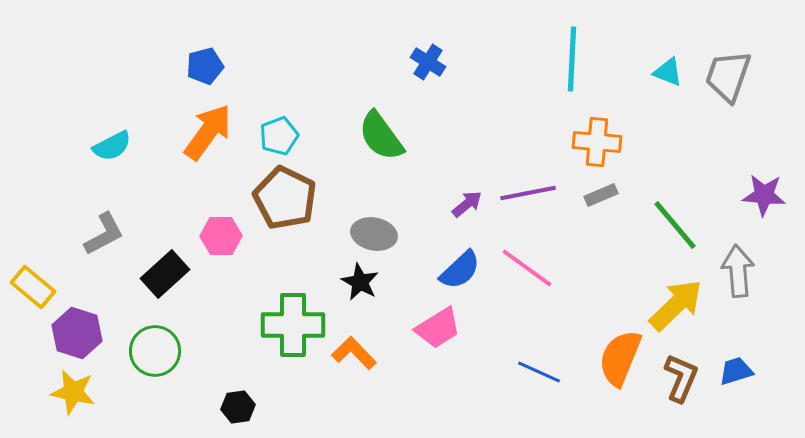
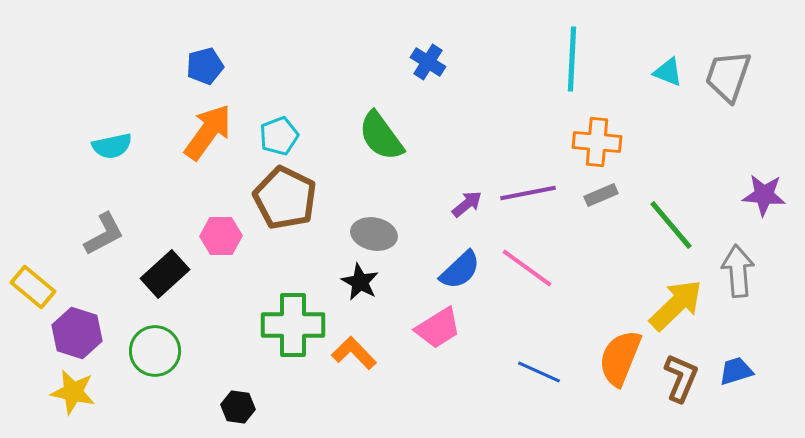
cyan semicircle: rotated 15 degrees clockwise
green line: moved 4 px left
black hexagon: rotated 16 degrees clockwise
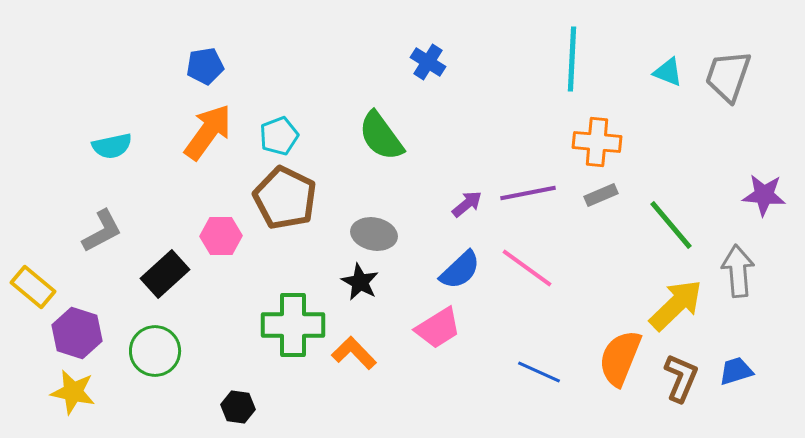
blue pentagon: rotated 6 degrees clockwise
gray L-shape: moved 2 px left, 3 px up
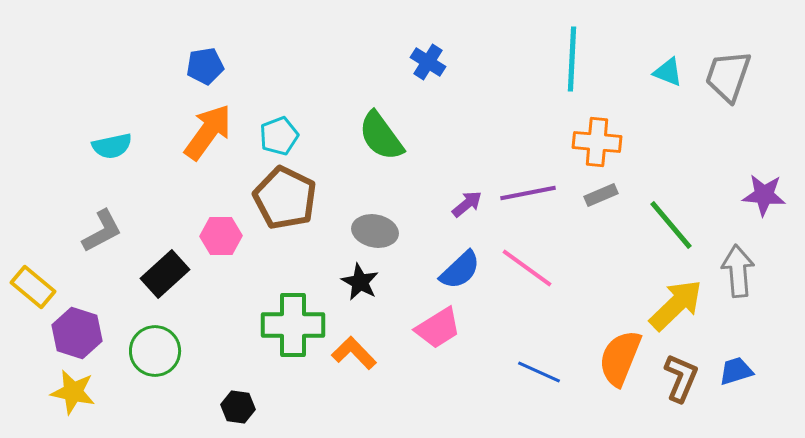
gray ellipse: moved 1 px right, 3 px up
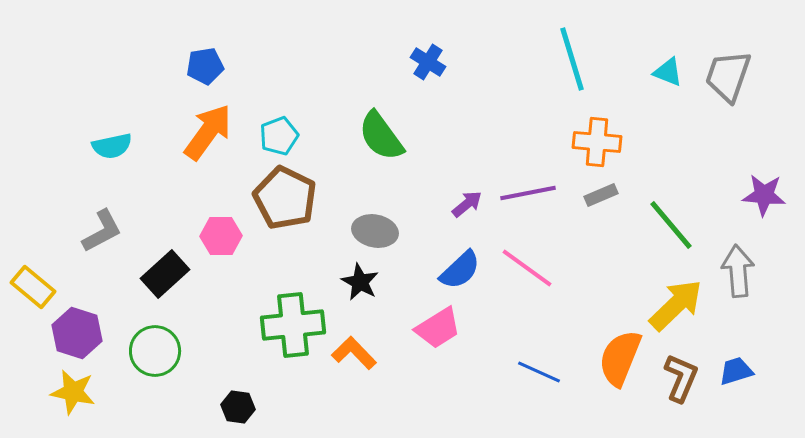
cyan line: rotated 20 degrees counterclockwise
green cross: rotated 6 degrees counterclockwise
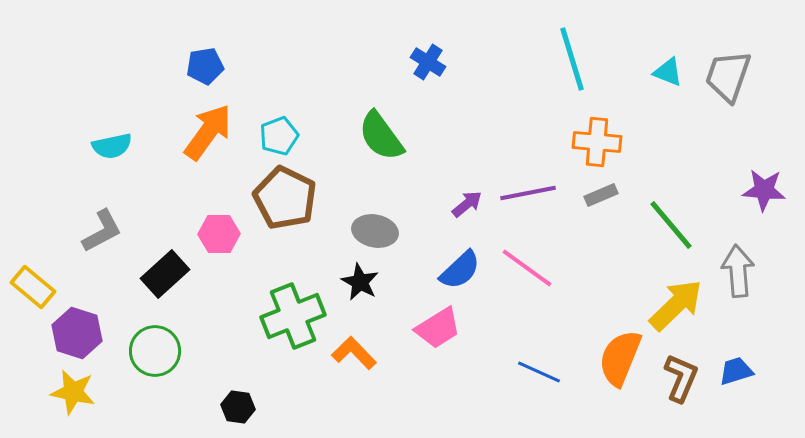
purple star: moved 5 px up
pink hexagon: moved 2 px left, 2 px up
green cross: moved 9 px up; rotated 16 degrees counterclockwise
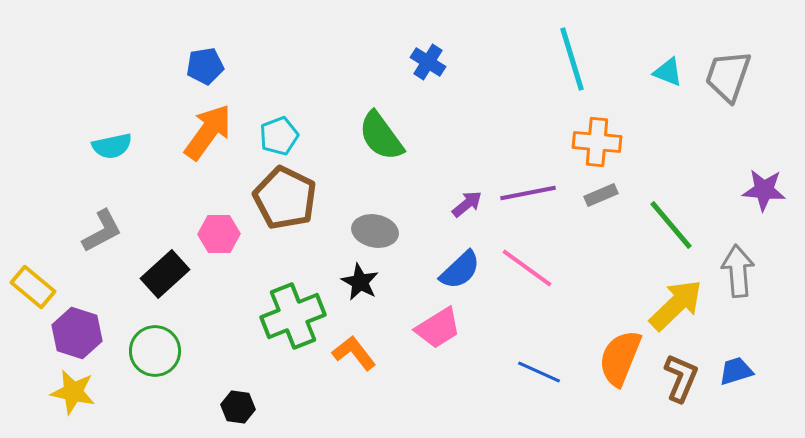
orange L-shape: rotated 6 degrees clockwise
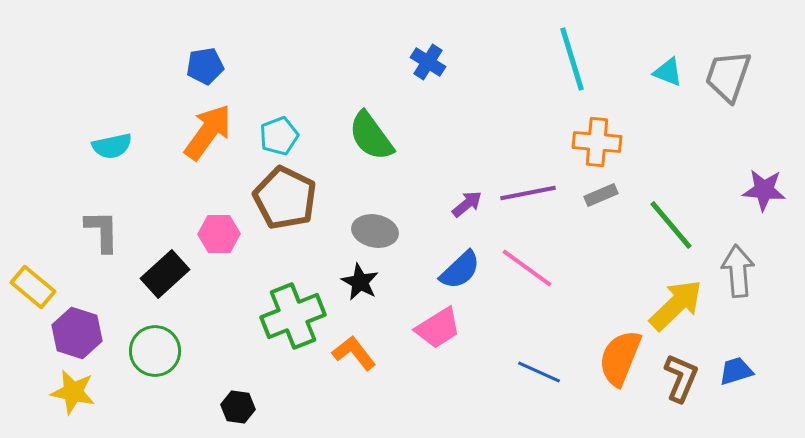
green semicircle: moved 10 px left
gray L-shape: rotated 63 degrees counterclockwise
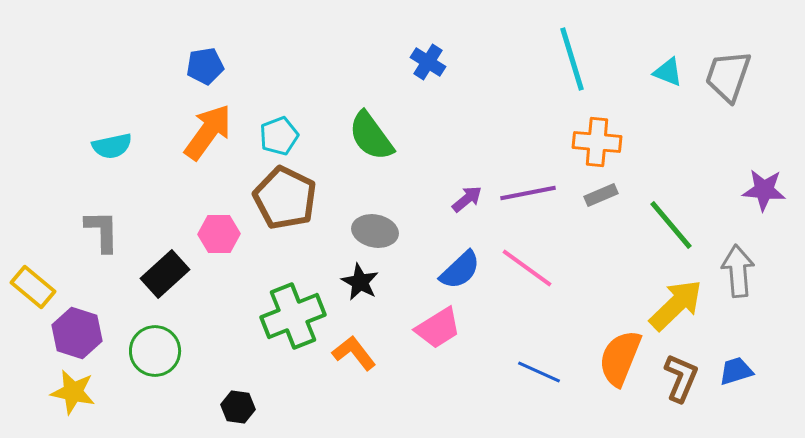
purple arrow: moved 5 px up
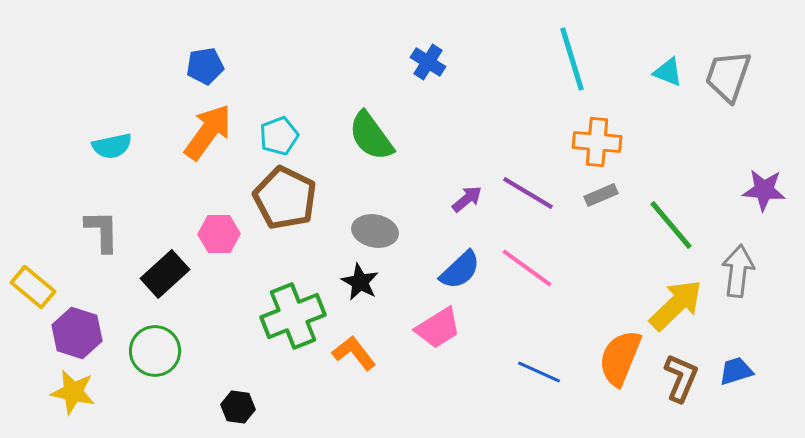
purple line: rotated 42 degrees clockwise
gray arrow: rotated 12 degrees clockwise
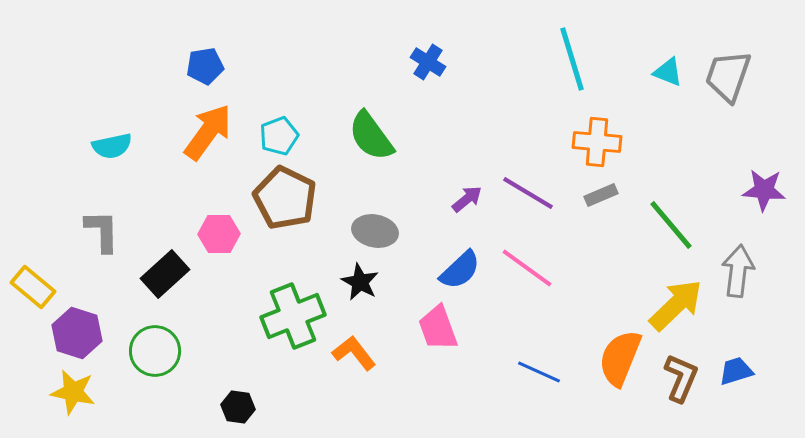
pink trapezoid: rotated 102 degrees clockwise
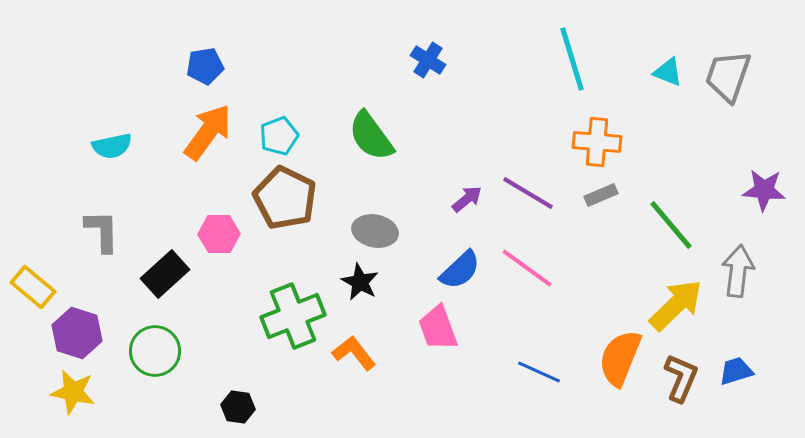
blue cross: moved 2 px up
